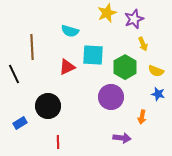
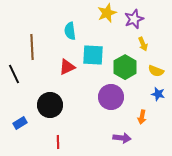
cyan semicircle: rotated 66 degrees clockwise
black circle: moved 2 px right, 1 px up
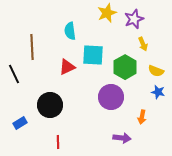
blue star: moved 2 px up
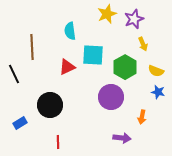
yellow star: moved 1 px down
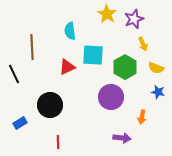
yellow star: rotated 18 degrees counterclockwise
yellow semicircle: moved 3 px up
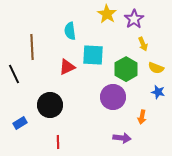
purple star: rotated 12 degrees counterclockwise
green hexagon: moved 1 px right, 2 px down
purple circle: moved 2 px right
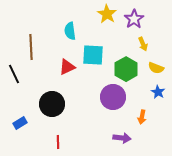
brown line: moved 1 px left
blue star: rotated 16 degrees clockwise
black circle: moved 2 px right, 1 px up
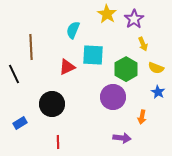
cyan semicircle: moved 3 px right, 1 px up; rotated 30 degrees clockwise
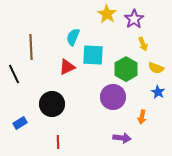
cyan semicircle: moved 7 px down
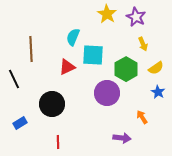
purple star: moved 2 px right, 2 px up; rotated 12 degrees counterclockwise
brown line: moved 2 px down
yellow semicircle: rotated 56 degrees counterclockwise
black line: moved 5 px down
purple circle: moved 6 px left, 4 px up
orange arrow: rotated 136 degrees clockwise
